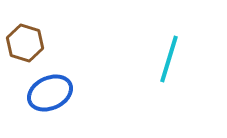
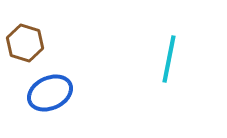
cyan line: rotated 6 degrees counterclockwise
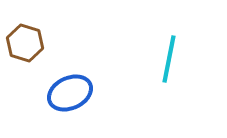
blue ellipse: moved 20 px right
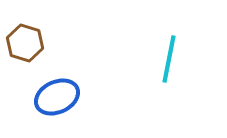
blue ellipse: moved 13 px left, 4 px down
